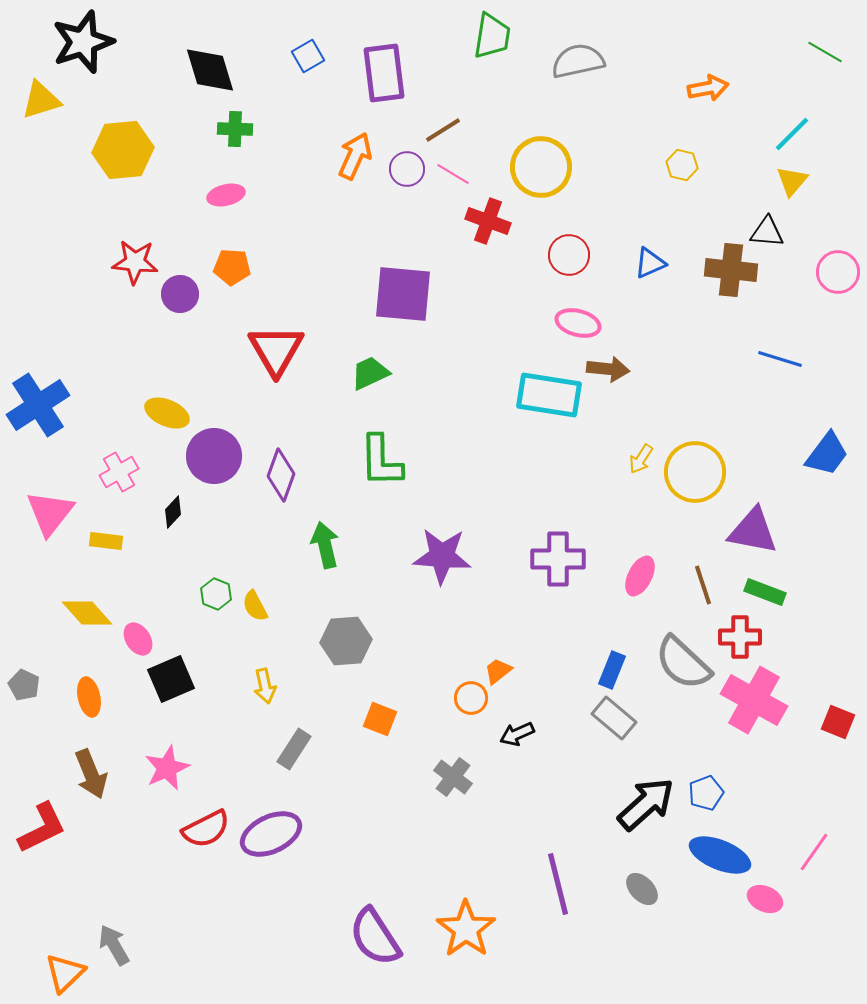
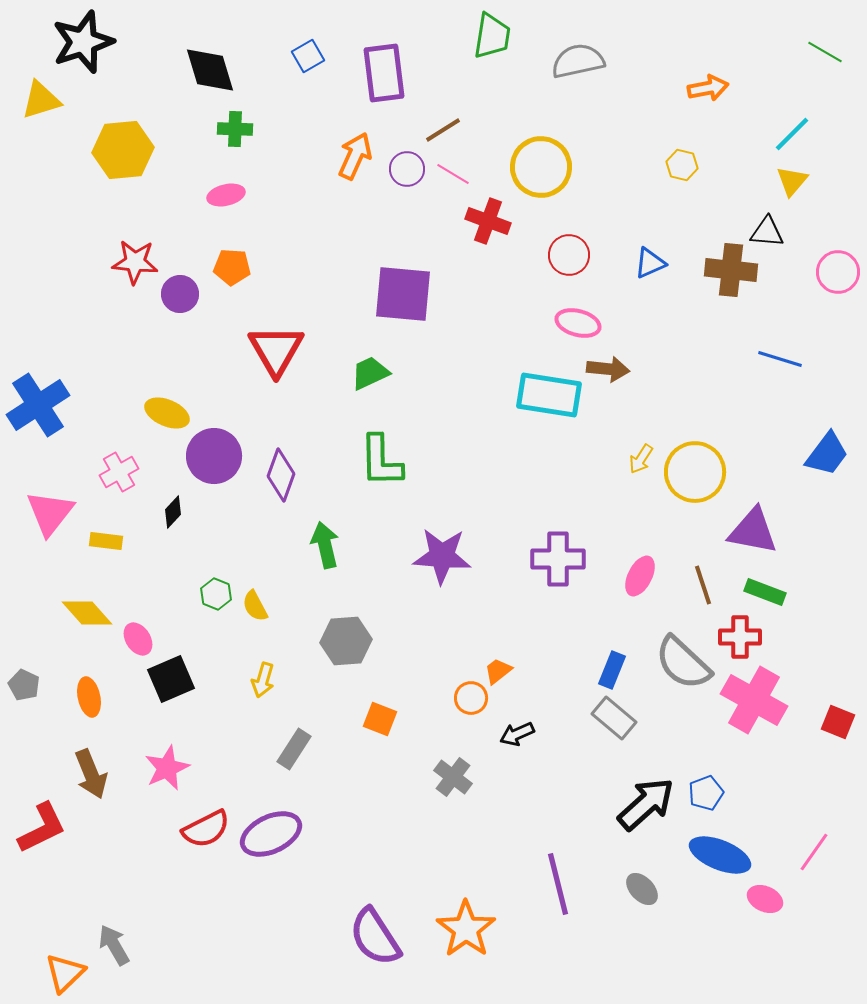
yellow arrow at (265, 686): moved 2 px left, 6 px up; rotated 28 degrees clockwise
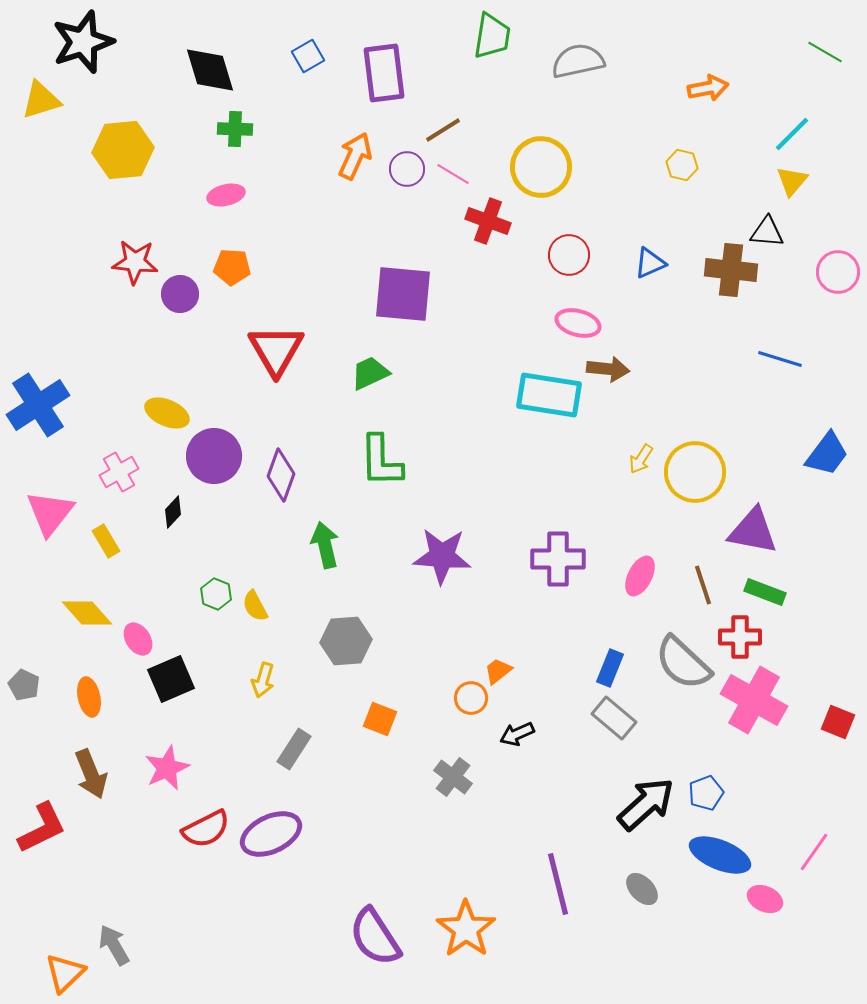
yellow rectangle at (106, 541): rotated 52 degrees clockwise
blue rectangle at (612, 670): moved 2 px left, 2 px up
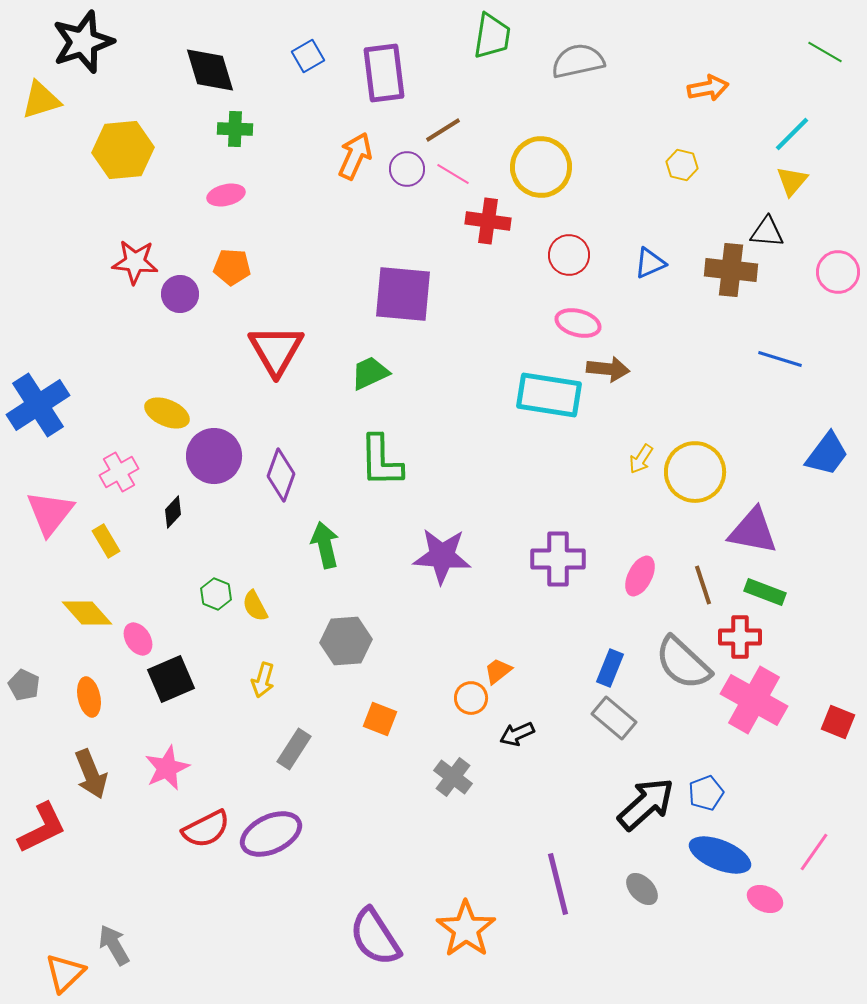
red cross at (488, 221): rotated 12 degrees counterclockwise
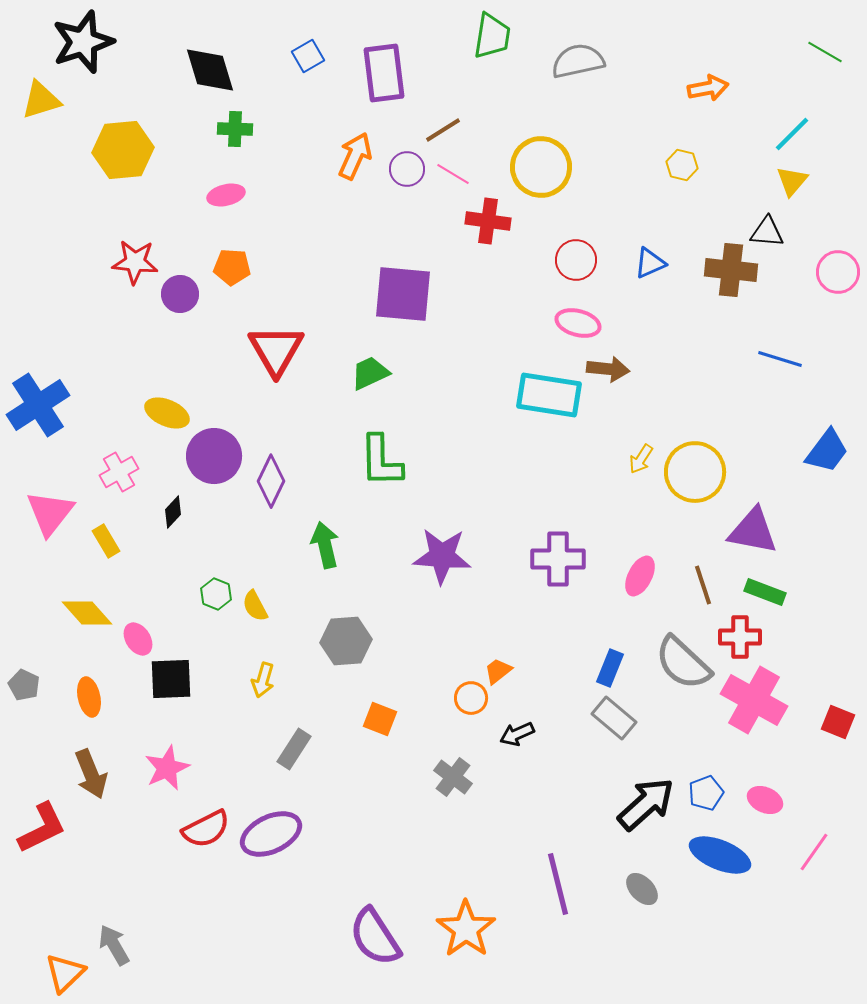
red circle at (569, 255): moved 7 px right, 5 px down
blue trapezoid at (827, 454): moved 3 px up
purple diamond at (281, 475): moved 10 px left, 6 px down; rotated 6 degrees clockwise
black square at (171, 679): rotated 21 degrees clockwise
pink ellipse at (765, 899): moved 99 px up
